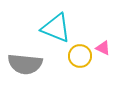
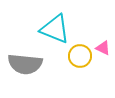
cyan triangle: moved 1 px left, 1 px down
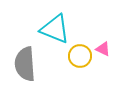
pink triangle: moved 1 px down
gray semicircle: rotated 80 degrees clockwise
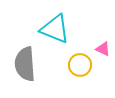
yellow circle: moved 9 px down
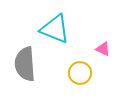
yellow circle: moved 8 px down
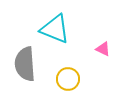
yellow circle: moved 12 px left, 6 px down
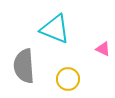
gray semicircle: moved 1 px left, 2 px down
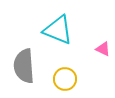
cyan triangle: moved 3 px right, 1 px down
yellow circle: moved 3 px left
